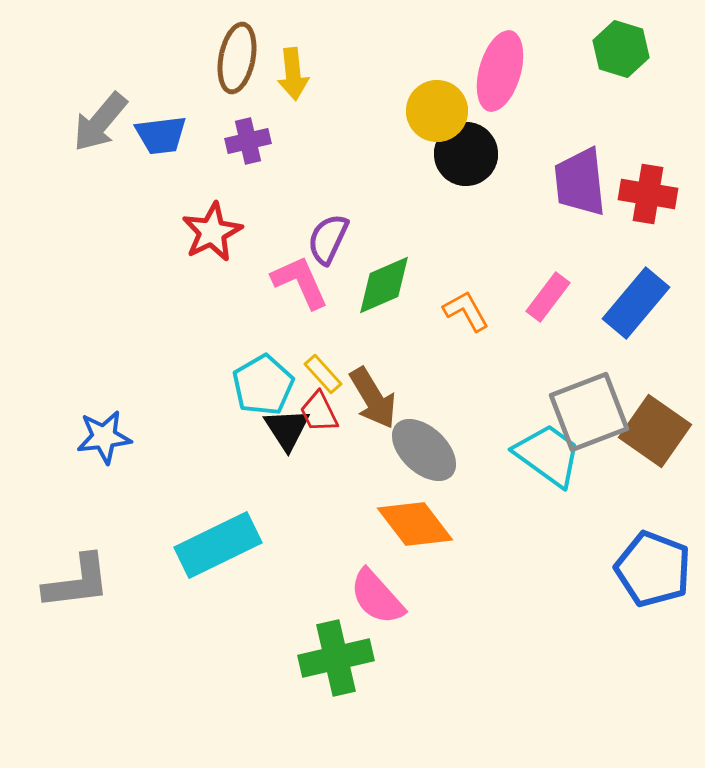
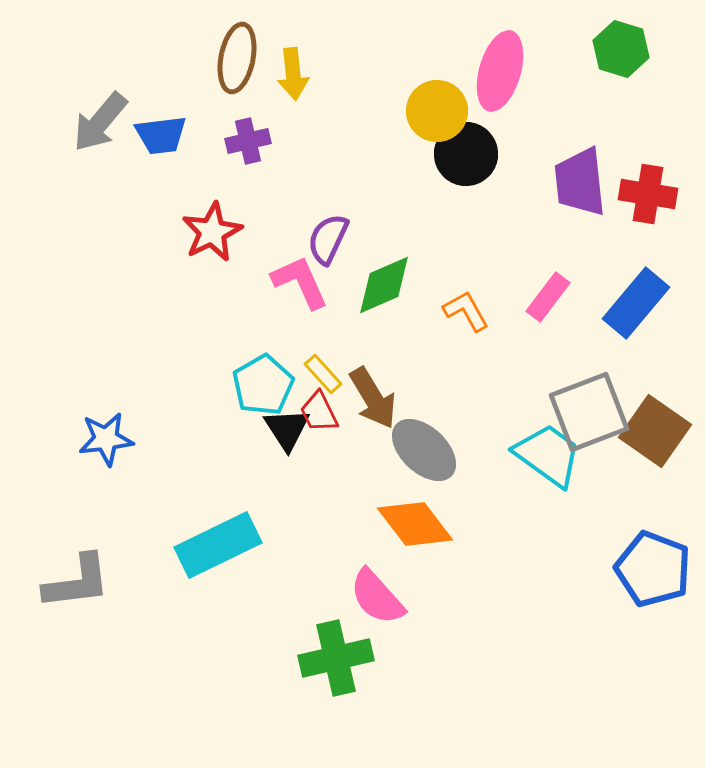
blue star: moved 2 px right, 2 px down
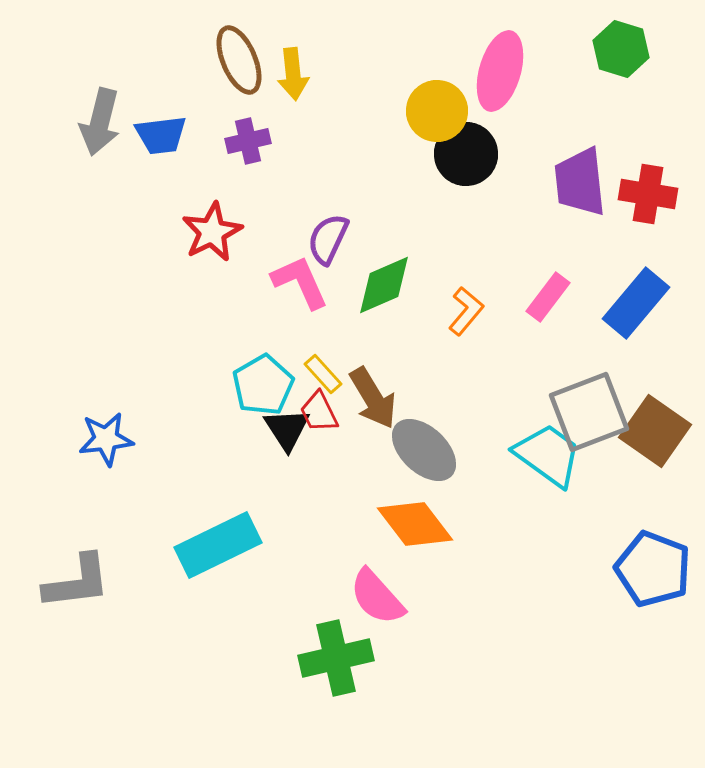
brown ellipse: moved 2 px right, 2 px down; rotated 34 degrees counterclockwise
gray arrow: rotated 26 degrees counterclockwise
orange L-shape: rotated 69 degrees clockwise
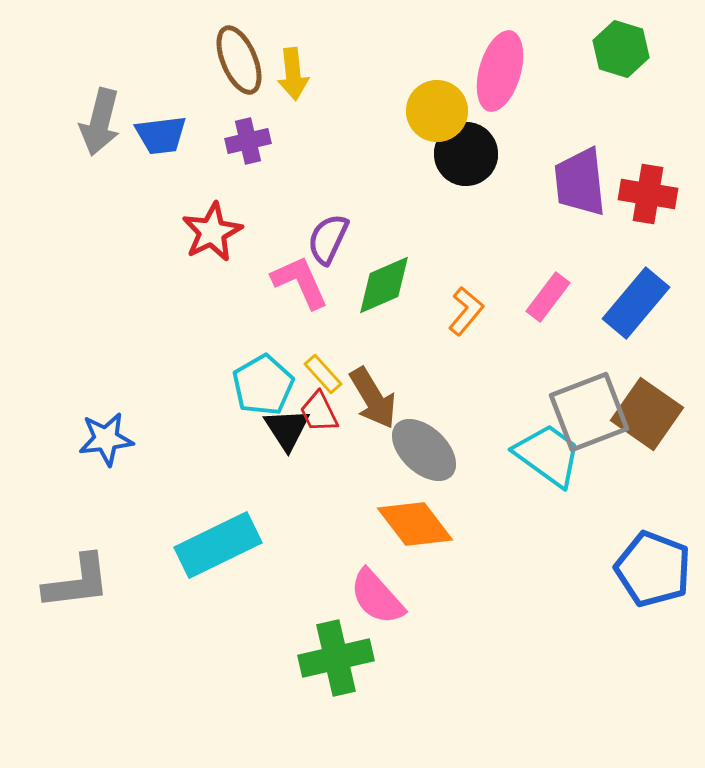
brown square: moved 8 px left, 17 px up
